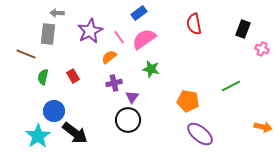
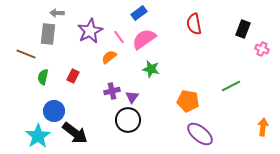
red rectangle: rotated 56 degrees clockwise
purple cross: moved 2 px left, 8 px down
orange arrow: rotated 96 degrees counterclockwise
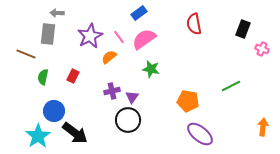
purple star: moved 5 px down
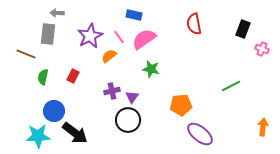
blue rectangle: moved 5 px left, 2 px down; rotated 49 degrees clockwise
orange semicircle: moved 1 px up
orange pentagon: moved 7 px left, 4 px down; rotated 15 degrees counterclockwise
cyan star: rotated 30 degrees clockwise
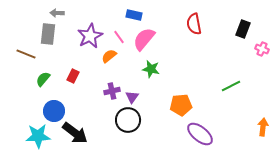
pink semicircle: rotated 15 degrees counterclockwise
green semicircle: moved 2 px down; rotated 28 degrees clockwise
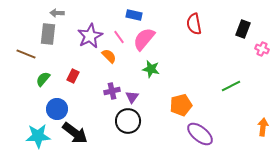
orange semicircle: rotated 84 degrees clockwise
orange pentagon: rotated 10 degrees counterclockwise
blue circle: moved 3 px right, 2 px up
black circle: moved 1 px down
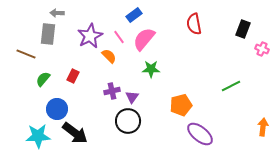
blue rectangle: rotated 49 degrees counterclockwise
green star: rotated 12 degrees counterclockwise
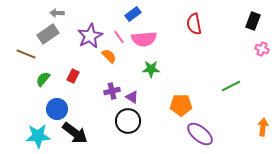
blue rectangle: moved 1 px left, 1 px up
black rectangle: moved 10 px right, 8 px up
gray rectangle: rotated 50 degrees clockwise
pink semicircle: rotated 135 degrees counterclockwise
purple triangle: rotated 32 degrees counterclockwise
orange pentagon: rotated 15 degrees clockwise
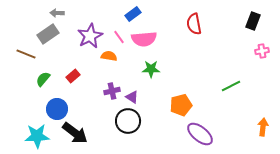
pink cross: moved 2 px down; rotated 32 degrees counterclockwise
orange semicircle: rotated 35 degrees counterclockwise
red rectangle: rotated 24 degrees clockwise
orange pentagon: rotated 15 degrees counterclockwise
cyan star: moved 1 px left
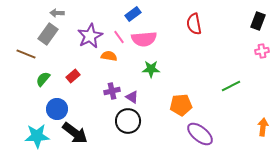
black rectangle: moved 5 px right
gray rectangle: rotated 20 degrees counterclockwise
orange pentagon: rotated 10 degrees clockwise
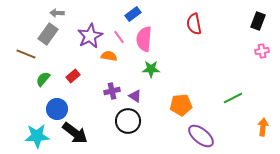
pink semicircle: rotated 100 degrees clockwise
green line: moved 2 px right, 12 px down
purple triangle: moved 3 px right, 1 px up
purple ellipse: moved 1 px right, 2 px down
